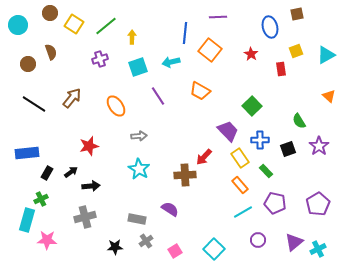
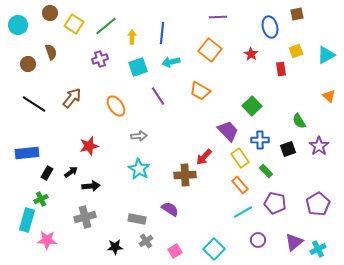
blue line at (185, 33): moved 23 px left
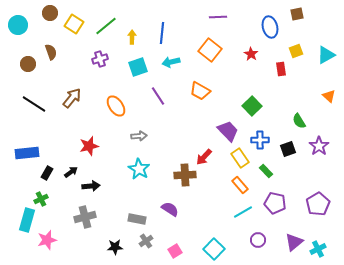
pink star at (47, 240): rotated 18 degrees counterclockwise
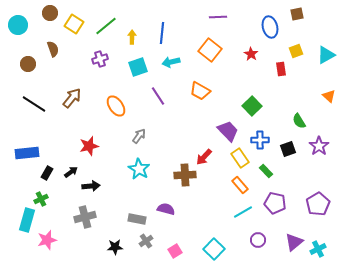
brown semicircle at (51, 52): moved 2 px right, 3 px up
gray arrow at (139, 136): rotated 49 degrees counterclockwise
purple semicircle at (170, 209): moved 4 px left; rotated 18 degrees counterclockwise
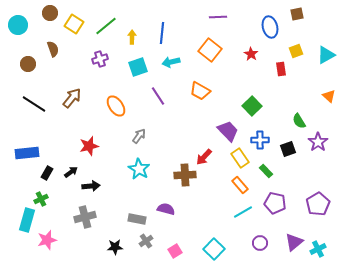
purple star at (319, 146): moved 1 px left, 4 px up
purple circle at (258, 240): moved 2 px right, 3 px down
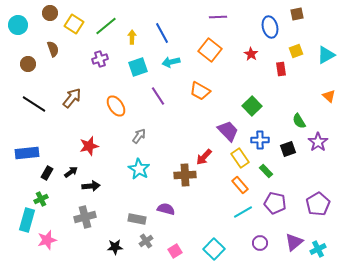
blue line at (162, 33): rotated 35 degrees counterclockwise
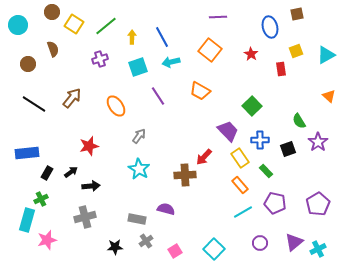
brown circle at (50, 13): moved 2 px right, 1 px up
blue line at (162, 33): moved 4 px down
